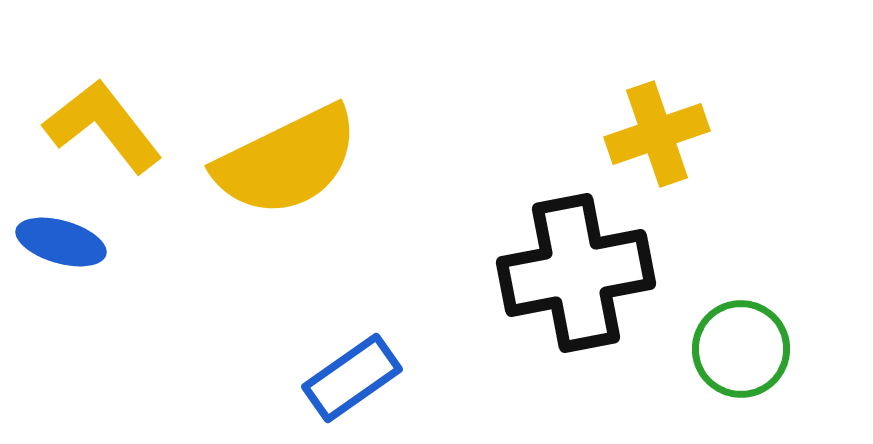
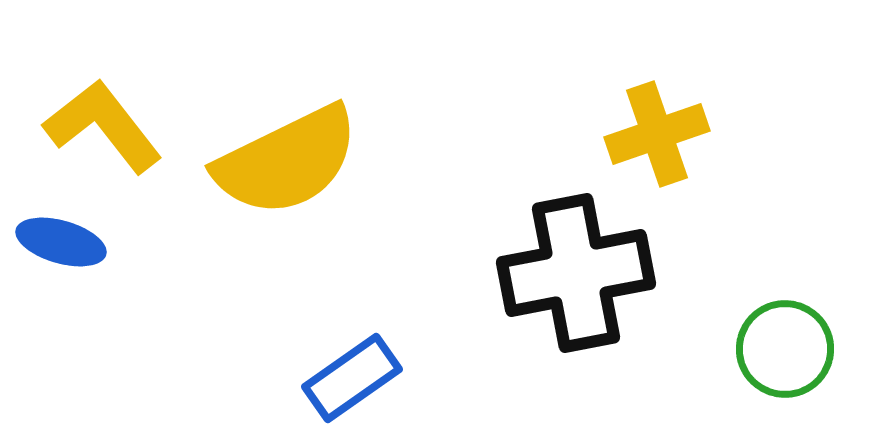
green circle: moved 44 px right
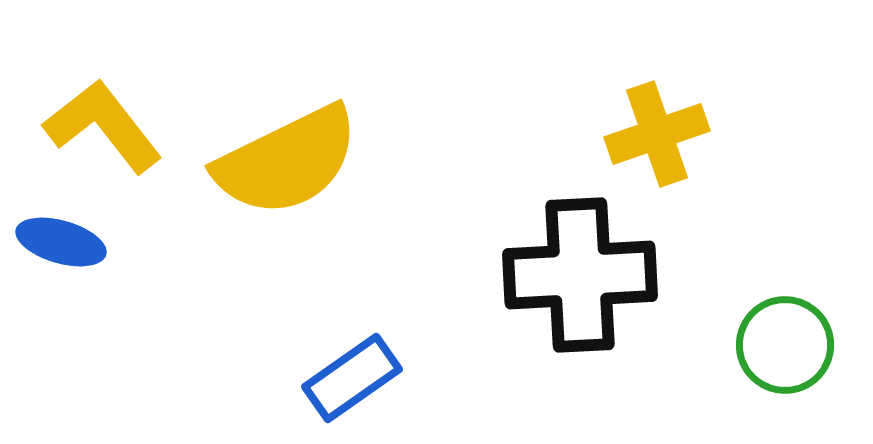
black cross: moved 4 px right, 2 px down; rotated 8 degrees clockwise
green circle: moved 4 px up
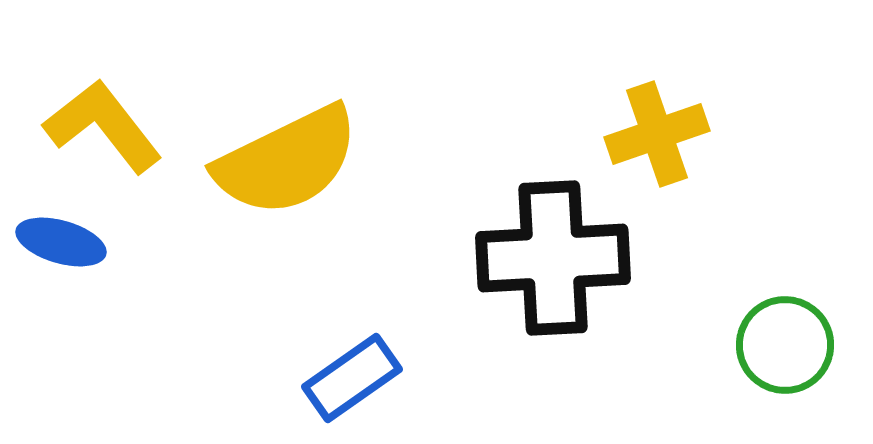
black cross: moved 27 px left, 17 px up
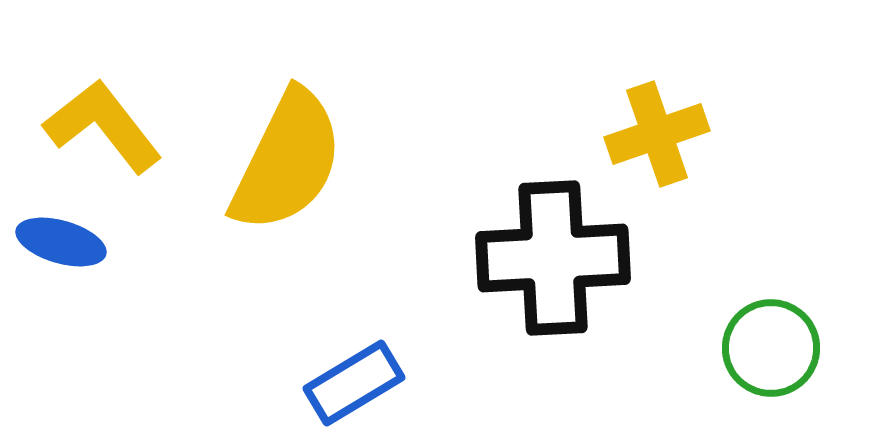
yellow semicircle: rotated 38 degrees counterclockwise
green circle: moved 14 px left, 3 px down
blue rectangle: moved 2 px right, 5 px down; rotated 4 degrees clockwise
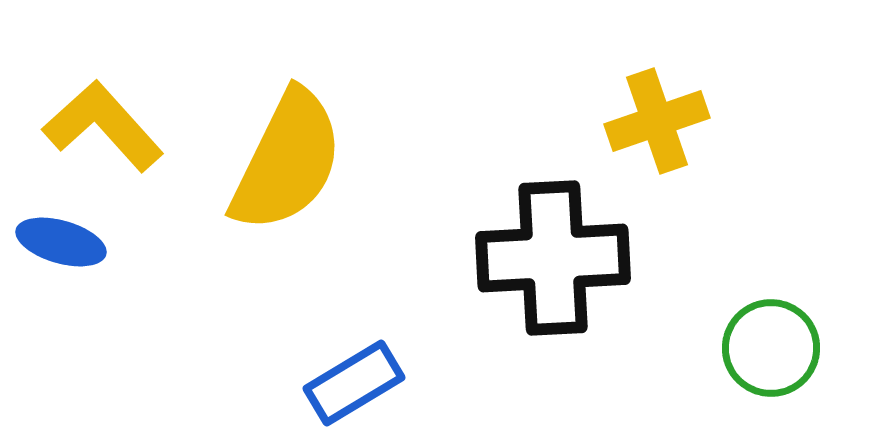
yellow L-shape: rotated 4 degrees counterclockwise
yellow cross: moved 13 px up
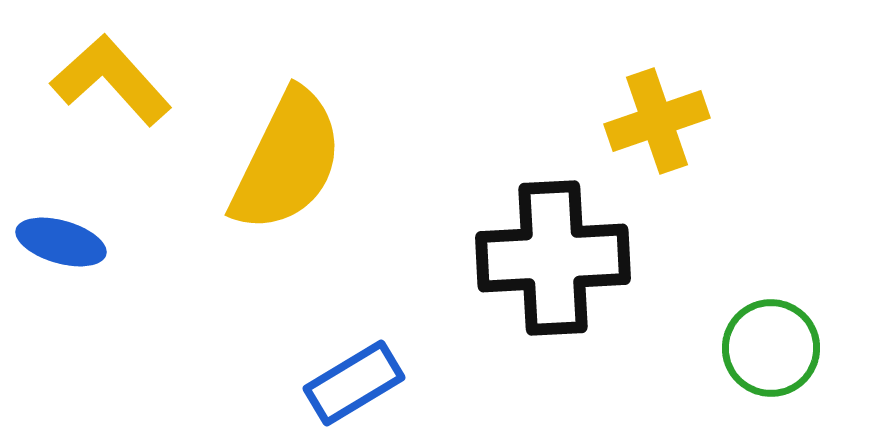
yellow L-shape: moved 8 px right, 46 px up
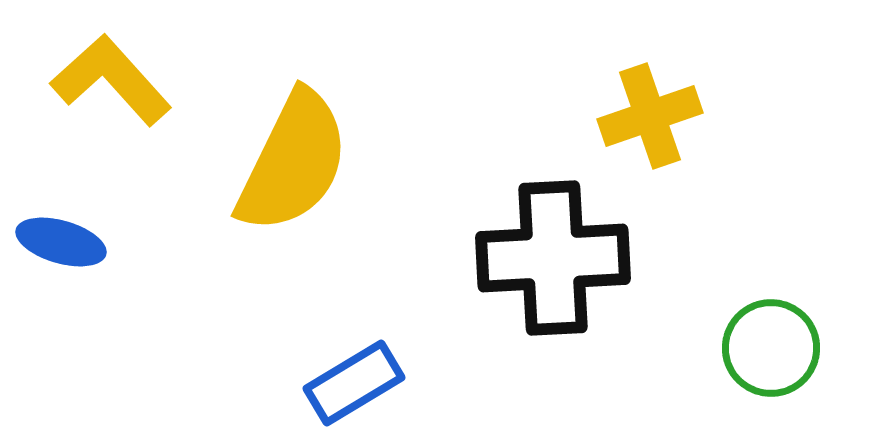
yellow cross: moved 7 px left, 5 px up
yellow semicircle: moved 6 px right, 1 px down
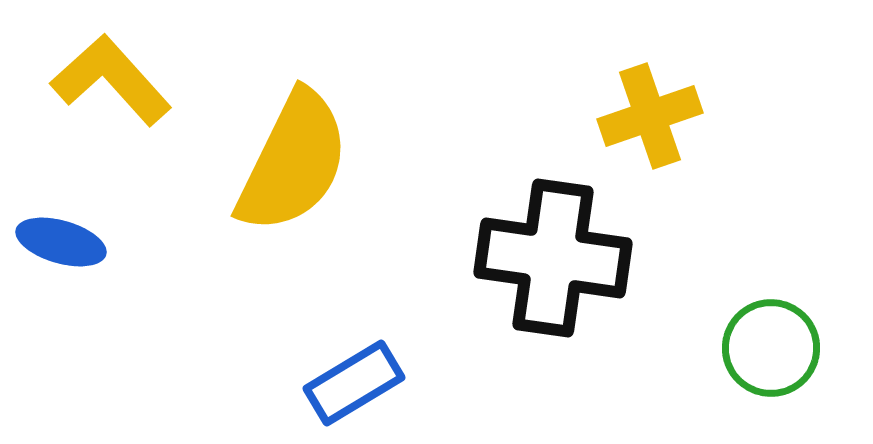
black cross: rotated 11 degrees clockwise
